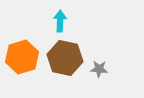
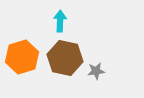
gray star: moved 3 px left, 2 px down; rotated 12 degrees counterclockwise
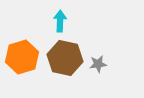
gray star: moved 2 px right, 7 px up
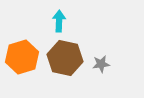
cyan arrow: moved 1 px left
gray star: moved 3 px right
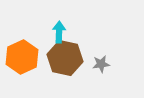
cyan arrow: moved 11 px down
orange hexagon: rotated 8 degrees counterclockwise
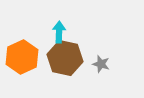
gray star: rotated 24 degrees clockwise
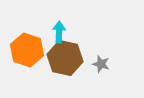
orange hexagon: moved 5 px right, 7 px up; rotated 16 degrees counterclockwise
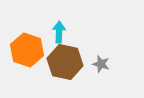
brown hexagon: moved 4 px down
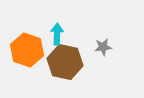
cyan arrow: moved 2 px left, 2 px down
gray star: moved 2 px right, 17 px up; rotated 24 degrees counterclockwise
